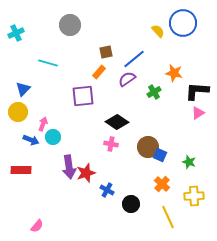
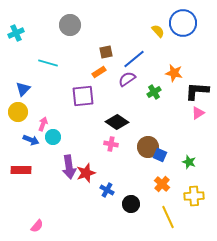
orange rectangle: rotated 16 degrees clockwise
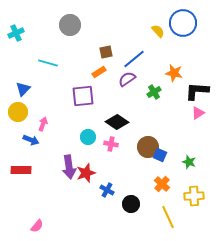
cyan circle: moved 35 px right
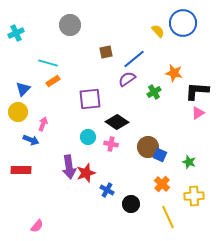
orange rectangle: moved 46 px left, 9 px down
purple square: moved 7 px right, 3 px down
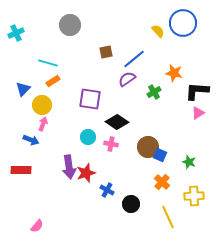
purple square: rotated 15 degrees clockwise
yellow circle: moved 24 px right, 7 px up
orange cross: moved 2 px up
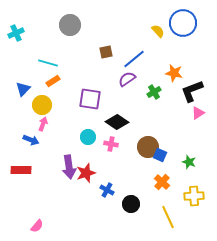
black L-shape: moved 5 px left; rotated 25 degrees counterclockwise
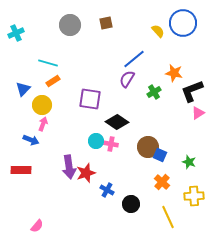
brown square: moved 29 px up
purple semicircle: rotated 24 degrees counterclockwise
cyan circle: moved 8 px right, 4 px down
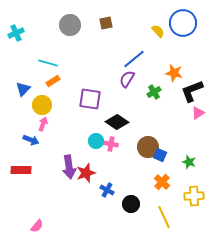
yellow line: moved 4 px left
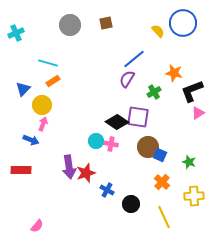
purple square: moved 48 px right, 18 px down
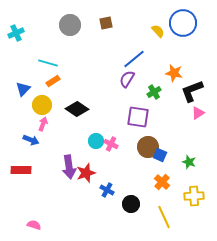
black diamond: moved 40 px left, 13 px up
pink cross: rotated 16 degrees clockwise
pink semicircle: moved 3 px left, 1 px up; rotated 112 degrees counterclockwise
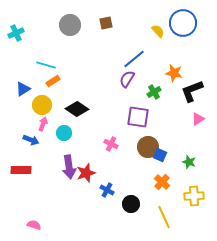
cyan line: moved 2 px left, 2 px down
blue triangle: rotated 14 degrees clockwise
pink triangle: moved 6 px down
cyan circle: moved 32 px left, 8 px up
